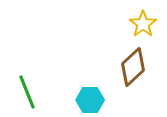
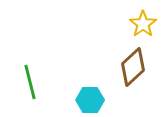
green line: moved 3 px right, 10 px up; rotated 8 degrees clockwise
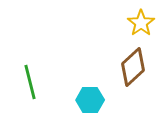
yellow star: moved 2 px left, 1 px up
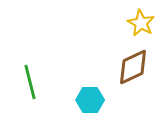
yellow star: rotated 8 degrees counterclockwise
brown diamond: rotated 18 degrees clockwise
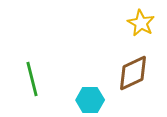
brown diamond: moved 6 px down
green line: moved 2 px right, 3 px up
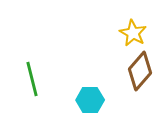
yellow star: moved 8 px left, 10 px down
brown diamond: moved 7 px right, 2 px up; rotated 24 degrees counterclockwise
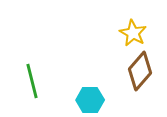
green line: moved 2 px down
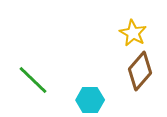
green line: moved 1 px right, 1 px up; rotated 32 degrees counterclockwise
